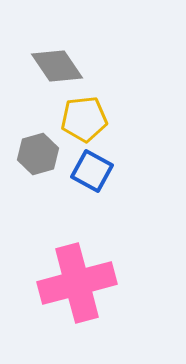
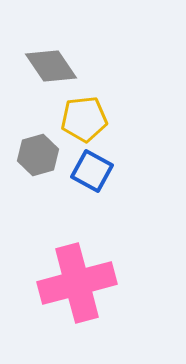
gray diamond: moved 6 px left
gray hexagon: moved 1 px down
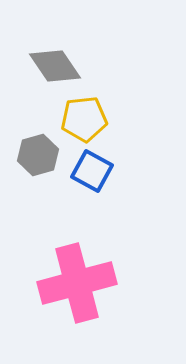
gray diamond: moved 4 px right
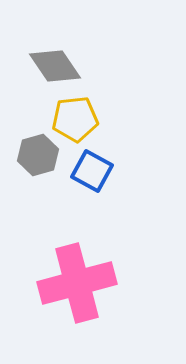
yellow pentagon: moved 9 px left
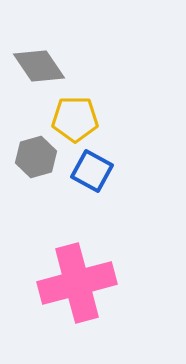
gray diamond: moved 16 px left
yellow pentagon: rotated 6 degrees clockwise
gray hexagon: moved 2 px left, 2 px down
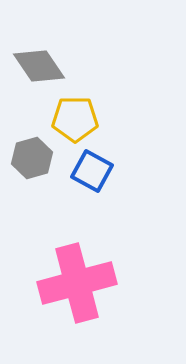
gray hexagon: moved 4 px left, 1 px down
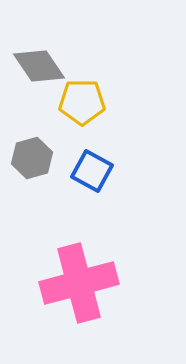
yellow pentagon: moved 7 px right, 17 px up
pink cross: moved 2 px right
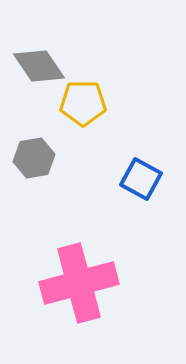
yellow pentagon: moved 1 px right, 1 px down
gray hexagon: moved 2 px right; rotated 6 degrees clockwise
blue square: moved 49 px right, 8 px down
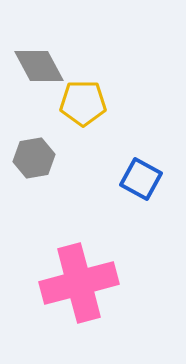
gray diamond: rotated 6 degrees clockwise
